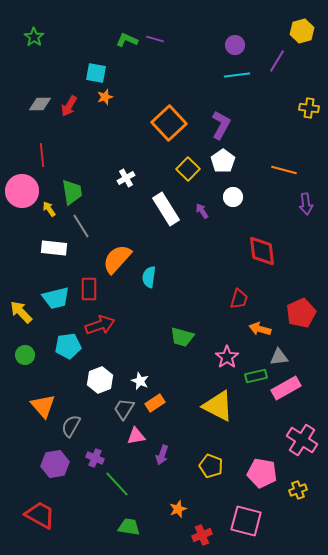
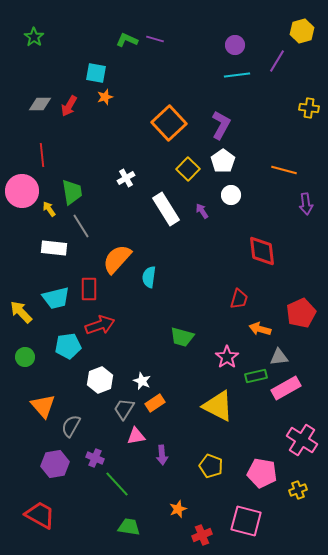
white circle at (233, 197): moved 2 px left, 2 px up
green circle at (25, 355): moved 2 px down
white star at (140, 381): moved 2 px right
purple arrow at (162, 455): rotated 24 degrees counterclockwise
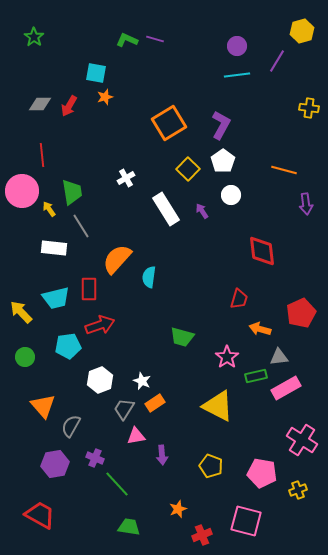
purple circle at (235, 45): moved 2 px right, 1 px down
orange square at (169, 123): rotated 12 degrees clockwise
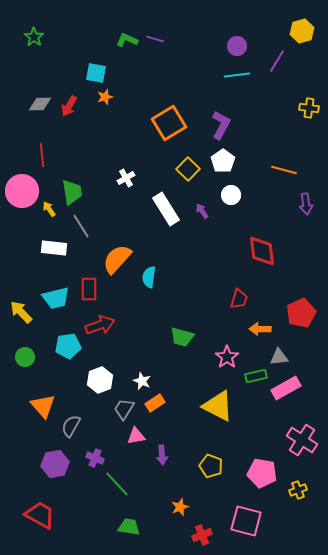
orange arrow at (260, 329): rotated 15 degrees counterclockwise
orange star at (178, 509): moved 2 px right, 2 px up
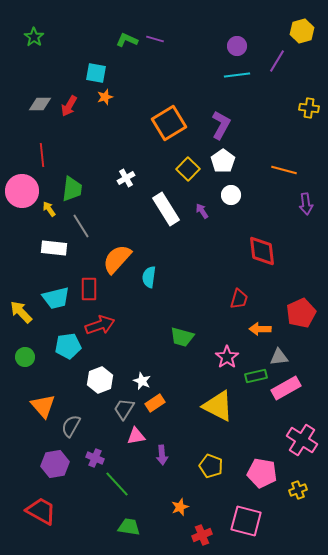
green trapezoid at (72, 192): moved 3 px up; rotated 16 degrees clockwise
red trapezoid at (40, 515): moved 1 px right, 4 px up
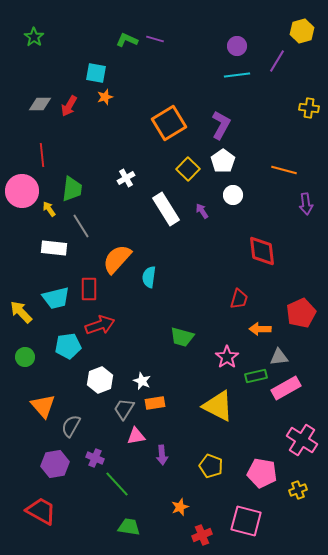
white circle at (231, 195): moved 2 px right
orange rectangle at (155, 403): rotated 24 degrees clockwise
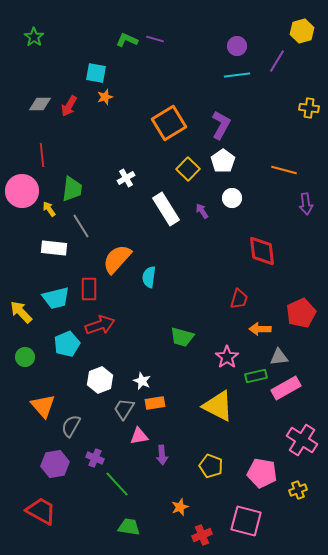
white circle at (233, 195): moved 1 px left, 3 px down
cyan pentagon at (68, 346): moved 1 px left, 2 px up; rotated 15 degrees counterclockwise
pink triangle at (136, 436): moved 3 px right
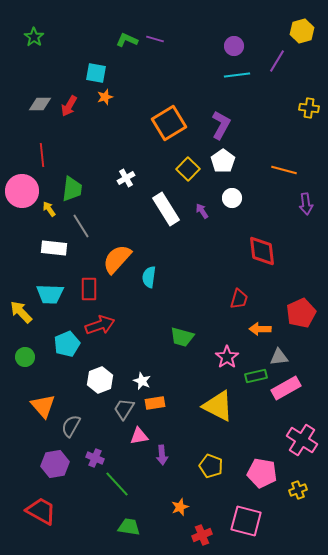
purple circle at (237, 46): moved 3 px left
cyan trapezoid at (56, 298): moved 6 px left, 4 px up; rotated 16 degrees clockwise
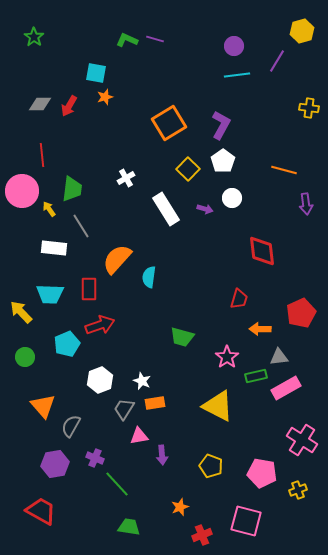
purple arrow at (202, 211): moved 3 px right, 2 px up; rotated 140 degrees clockwise
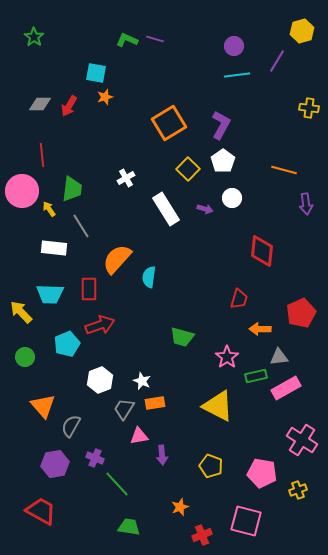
red diamond at (262, 251): rotated 12 degrees clockwise
